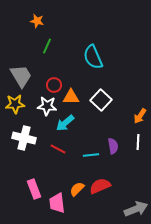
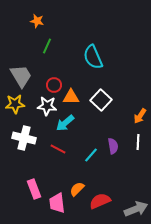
cyan line: rotated 42 degrees counterclockwise
red semicircle: moved 15 px down
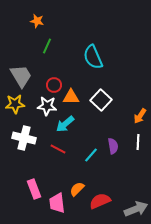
cyan arrow: moved 1 px down
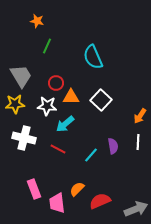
red circle: moved 2 px right, 2 px up
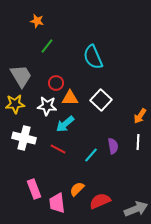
green line: rotated 14 degrees clockwise
orange triangle: moved 1 px left, 1 px down
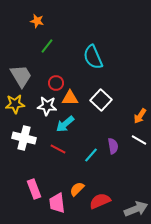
white line: moved 1 px right, 2 px up; rotated 63 degrees counterclockwise
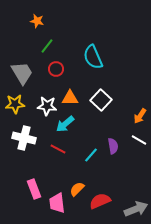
gray trapezoid: moved 1 px right, 3 px up
red circle: moved 14 px up
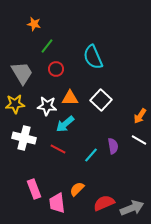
orange star: moved 3 px left, 3 px down
red semicircle: moved 4 px right, 2 px down
gray arrow: moved 4 px left, 1 px up
